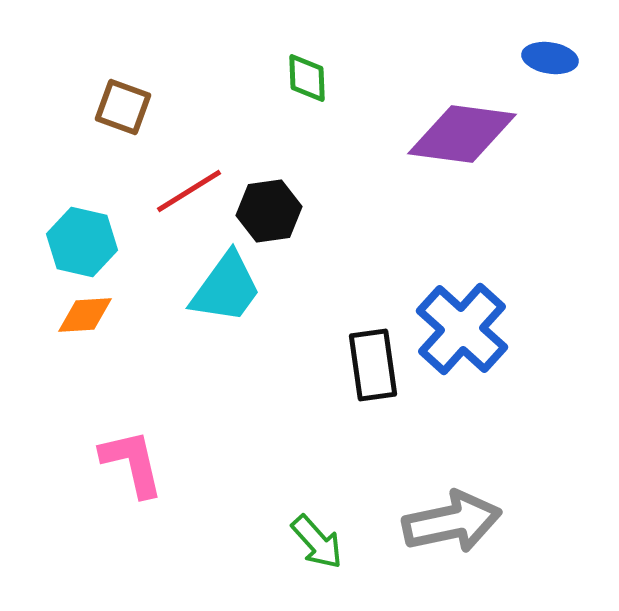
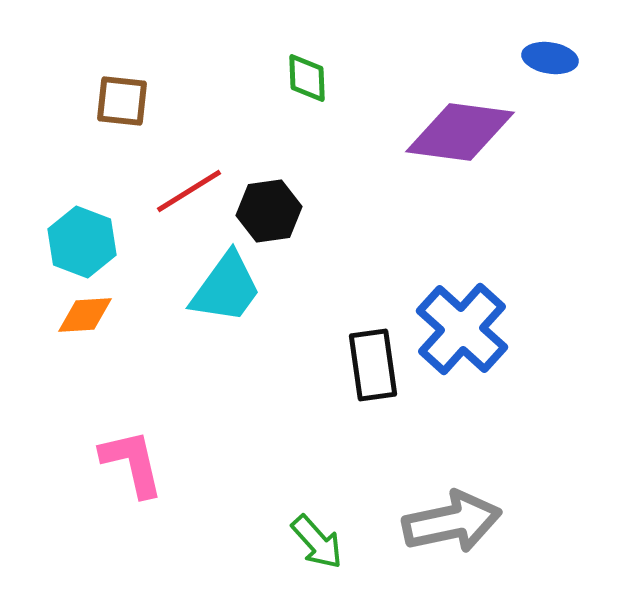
brown square: moved 1 px left, 6 px up; rotated 14 degrees counterclockwise
purple diamond: moved 2 px left, 2 px up
cyan hexagon: rotated 8 degrees clockwise
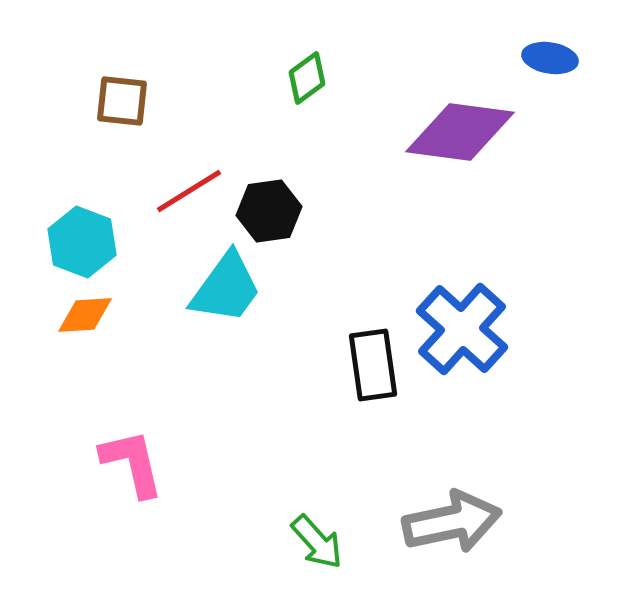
green diamond: rotated 56 degrees clockwise
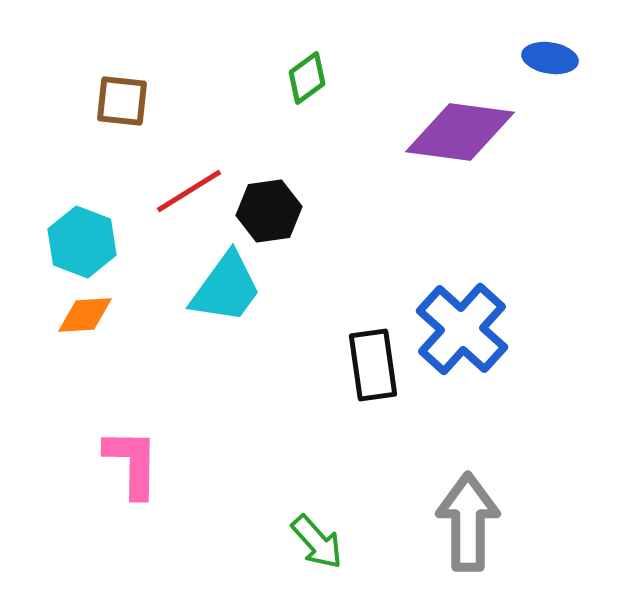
pink L-shape: rotated 14 degrees clockwise
gray arrow: moved 16 px right; rotated 78 degrees counterclockwise
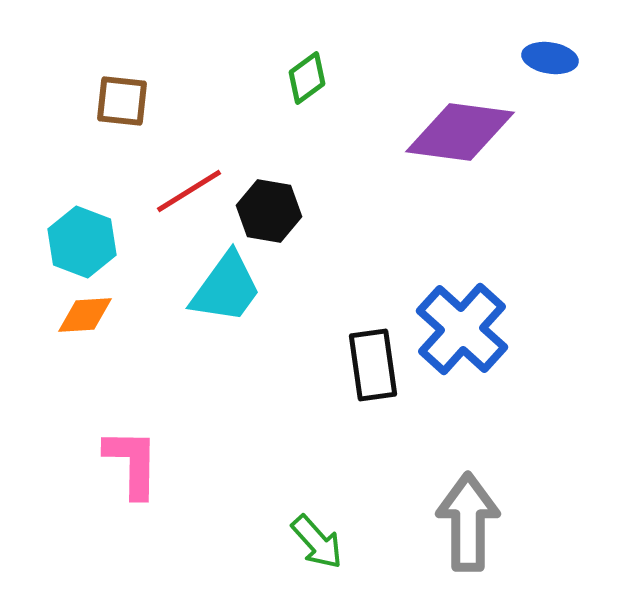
black hexagon: rotated 18 degrees clockwise
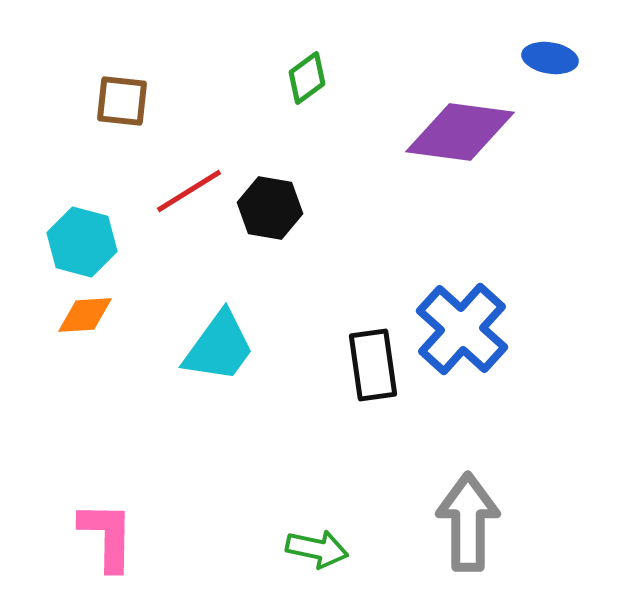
black hexagon: moved 1 px right, 3 px up
cyan hexagon: rotated 6 degrees counterclockwise
cyan trapezoid: moved 7 px left, 59 px down
pink L-shape: moved 25 px left, 73 px down
green arrow: moved 7 px down; rotated 36 degrees counterclockwise
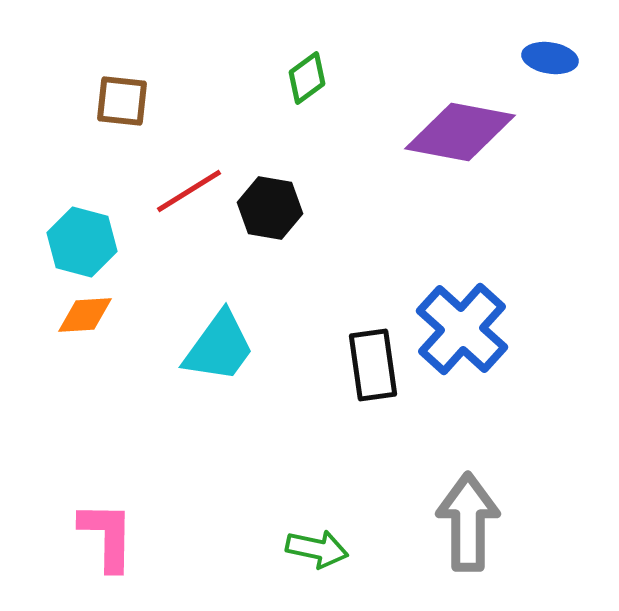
purple diamond: rotated 3 degrees clockwise
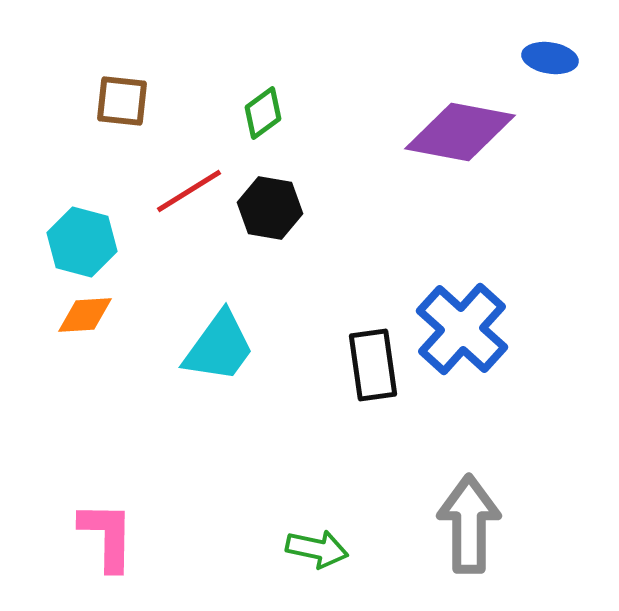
green diamond: moved 44 px left, 35 px down
gray arrow: moved 1 px right, 2 px down
